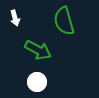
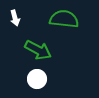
green semicircle: moved 2 px up; rotated 112 degrees clockwise
white circle: moved 3 px up
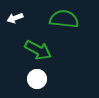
white arrow: rotated 84 degrees clockwise
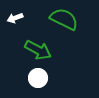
green semicircle: rotated 20 degrees clockwise
white circle: moved 1 px right, 1 px up
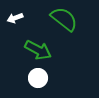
green semicircle: rotated 12 degrees clockwise
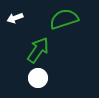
green semicircle: rotated 56 degrees counterclockwise
green arrow: rotated 84 degrees counterclockwise
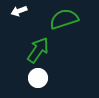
white arrow: moved 4 px right, 7 px up
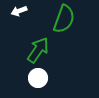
green semicircle: rotated 128 degrees clockwise
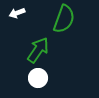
white arrow: moved 2 px left, 2 px down
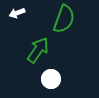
white circle: moved 13 px right, 1 px down
